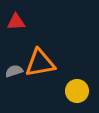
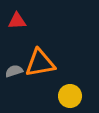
red triangle: moved 1 px right, 1 px up
yellow circle: moved 7 px left, 5 px down
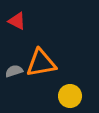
red triangle: rotated 30 degrees clockwise
orange triangle: moved 1 px right
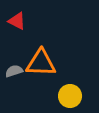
orange triangle: rotated 12 degrees clockwise
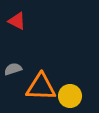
orange triangle: moved 24 px down
gray semicircle: moved 1 px left, 2 px up
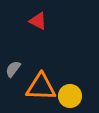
red triangle: moved 21 px right
gray semicircle: rotated 36 degrees counterclockwise
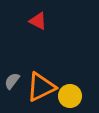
gray semicircle: moved 1 px left, 12 px down
orange triangle: rotated 28 degrees counterclockwise
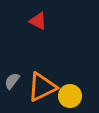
orange triangle: moved 1 px right
